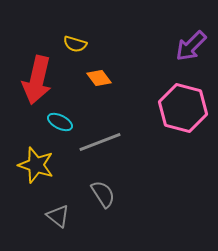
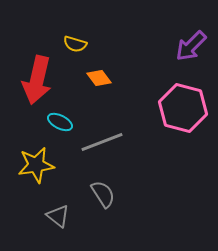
gray line: moved 2 px right
yellow star: rotated 27 degrees counterclockwise
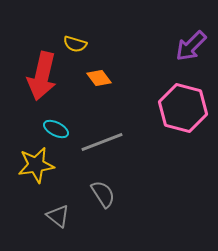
red arrow: moved 5 px right, 4 px up
cyan ellipse: moved 4 px left, 7 px down
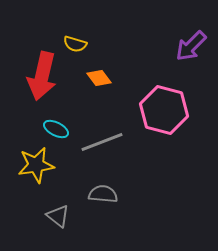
pink hexagon: moved 19 px left, 2 px down
gray semicircle: rotated 52 degrees counterclockwise
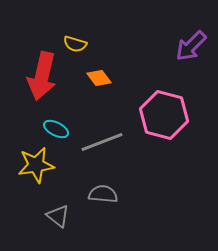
pink hexagon: moved 5 px down
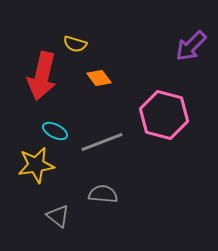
cyan ellipse: moved 1 px left, 2 px down
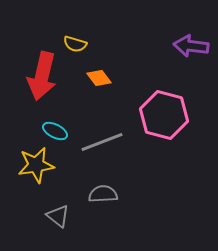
purple arrow: rotated 52 degrees clockwise
gray semicircle: rotated 8 degrees counterclockwise
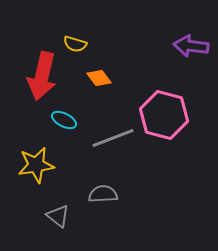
cyan ellipse: moved 9 px right, 11 px up
gray line: moved 11 px right, 4 px up
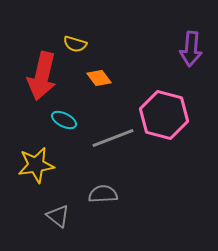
purple arrow: moved 3 px down; rotated 92 degrees counterclockwise
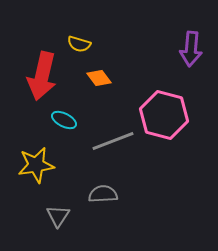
yellow semicircle: moved 4 px right
gray line: moved 3 px down
gray triangle: rotated 25 degrees clockwise
